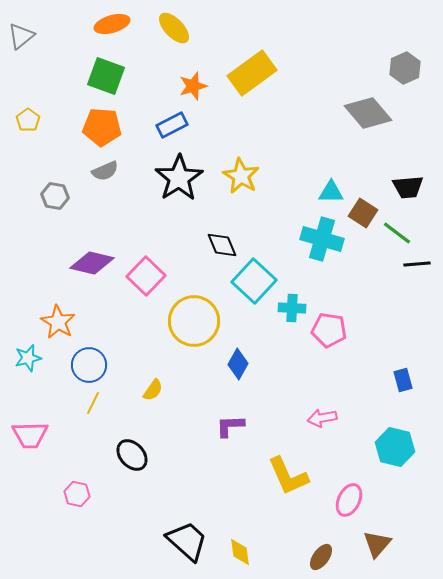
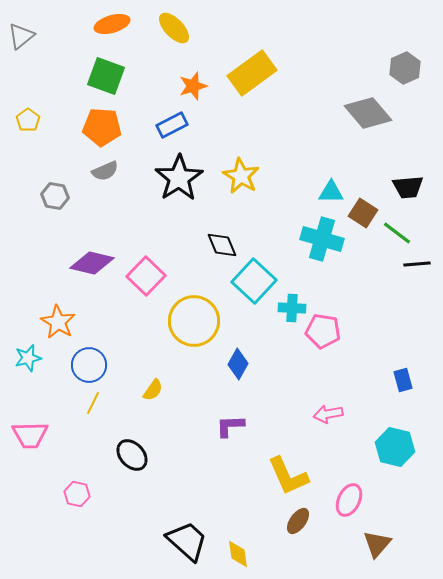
pink pentagon at (329, 330): moved 6 px left, 1 px down
pink arrow at (322, 418): moved 6 px right, 4 px up
yellow diamond at (240, 552): moved 2 px left, 2 px down
brown ellipse at (321, 557): moved 23 px left, 36 px up
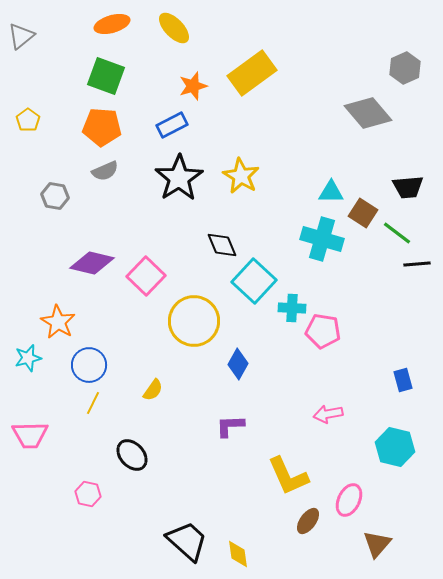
pink hexagon at (77, 494): moved 11 px right
brown ellipse at (298, 521): moved 10 px right
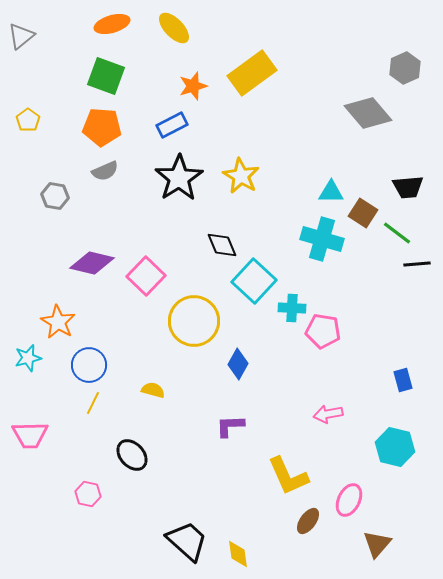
yellow semicircle at (153, 390): rotated 110 degrees counterclockwise
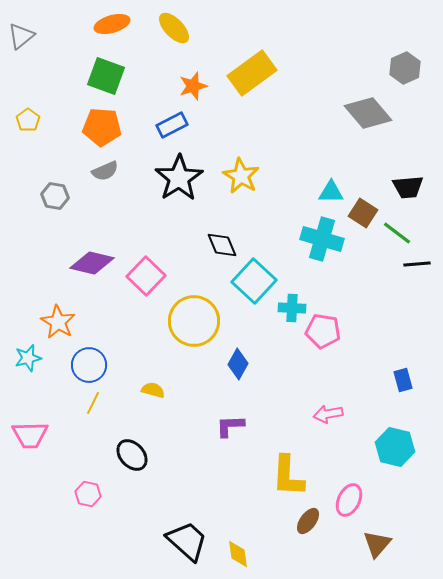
yellow L-shape at (288, 476): rotated 27 degrees clockwise
